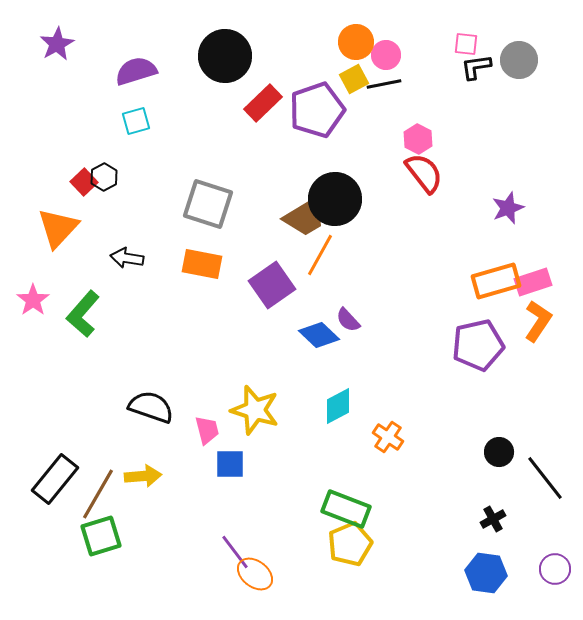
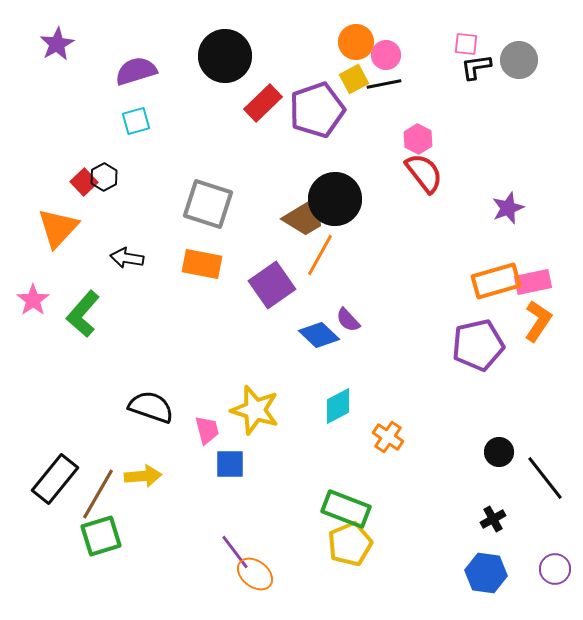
pink rectangle at (533, 282): rotated 6 degrees clockwise
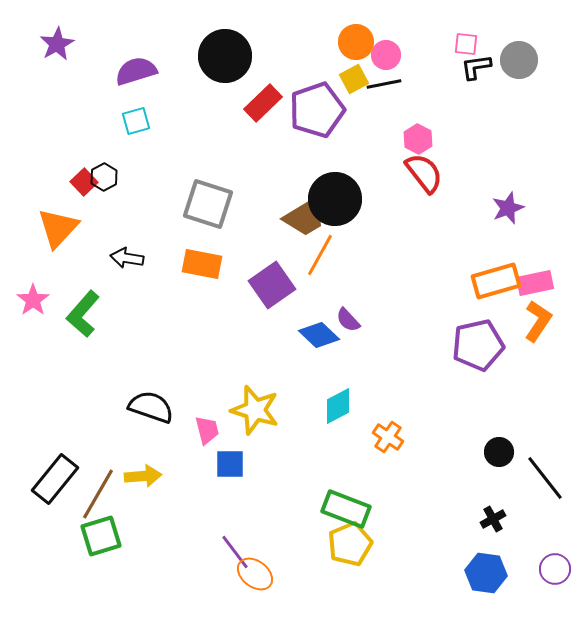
pink rectangle at (533, 282): moved 2 px right, 1 px down
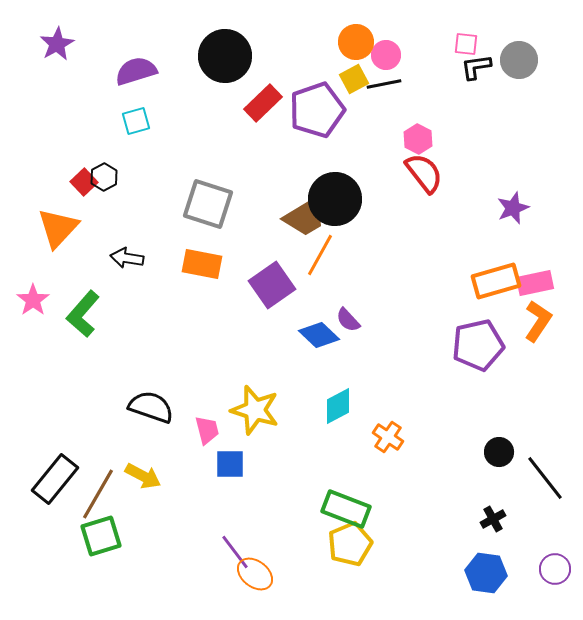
purple star at (508, 208): moved 5 px right
yellow arrow at (143, 476): rotated 33 degrees clockwise
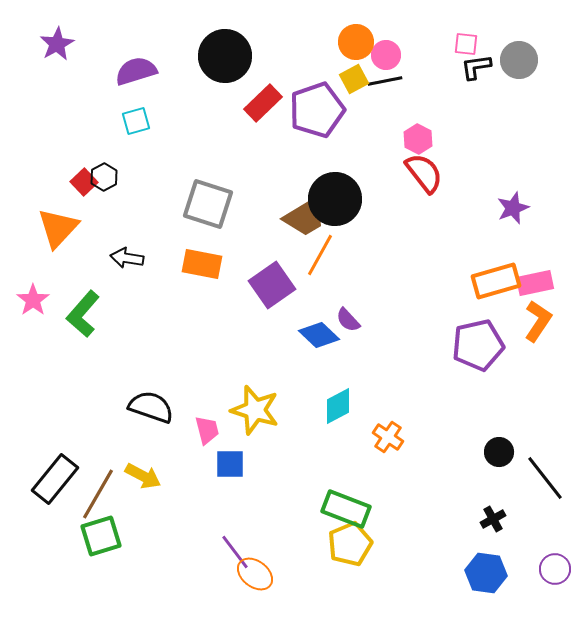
black line at (384, 84): moved 1 px right, 3 px up
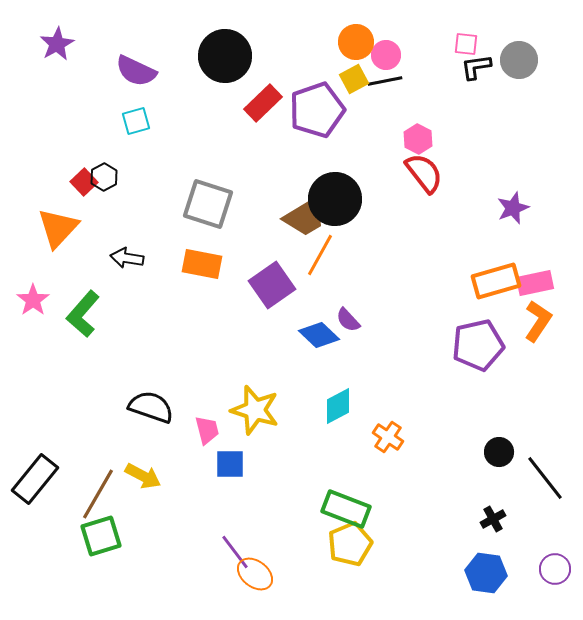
purple semicircle at (136, 71): rotated 138 degrees counterclockwise
black rectangle at (55, 479): moved 20 px left
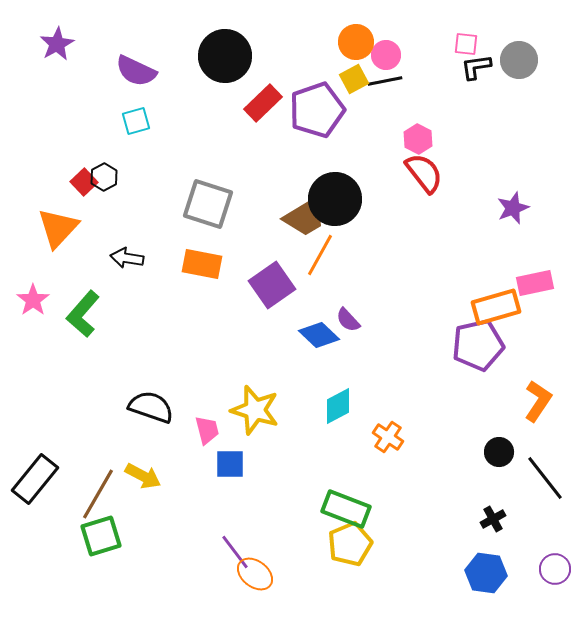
orange rectangle at (496, 281): moved 26 px down
orange L-shape at (538, 321): moved 80 px down
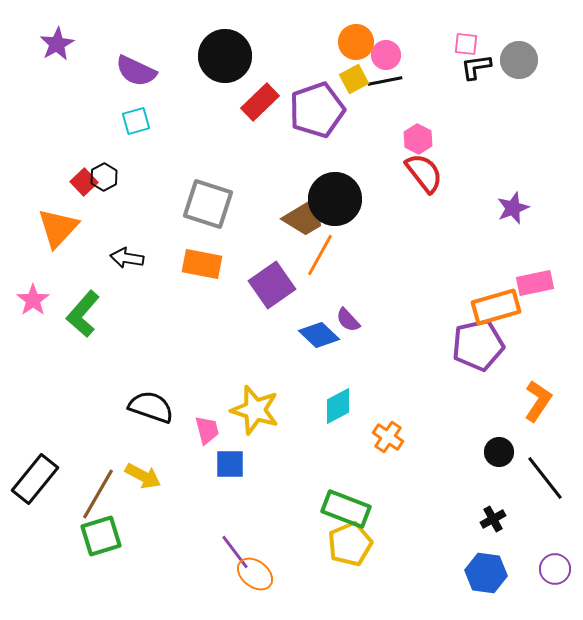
red rectangle at (263, 103): moved 3 px left, 1 px up
